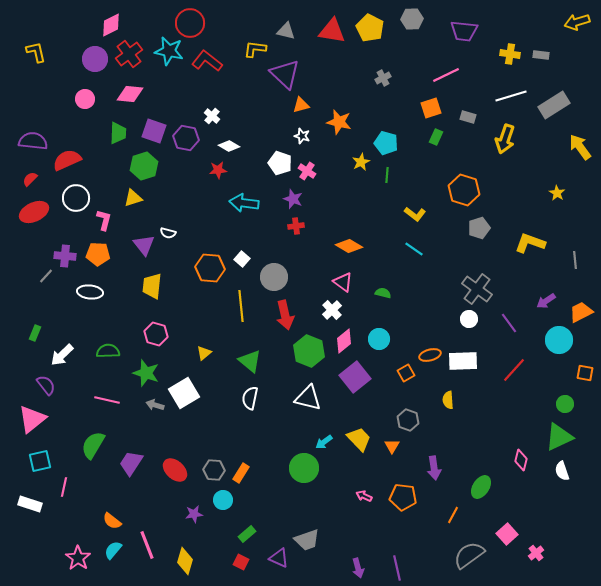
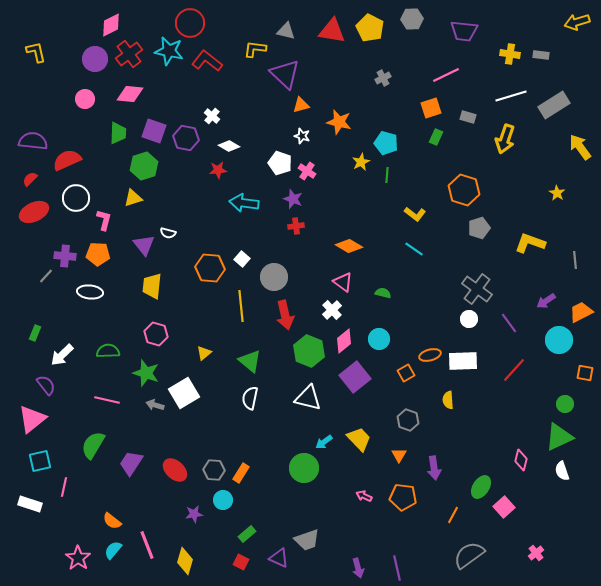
orange triangle at (392, 446): moved 7 px right, 9 px down
pink square at (507, 534): moved 3 px left, 27 px up
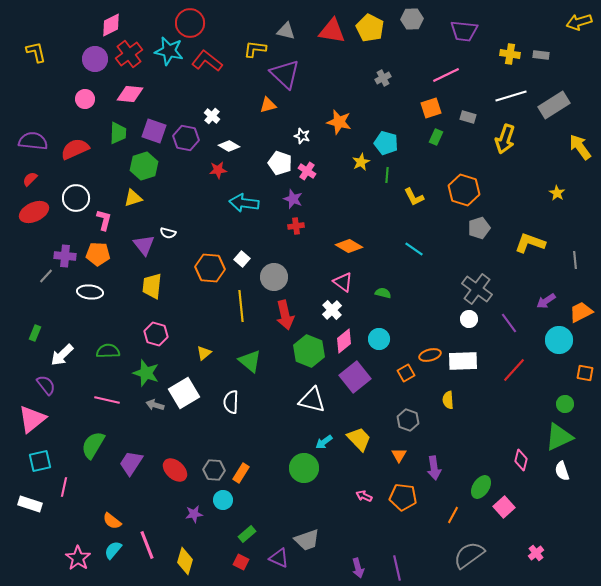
yellow arrow at (577, 22): moved 2 px right
orange triangle at (301, 105): moved 33 px left
red semicircle at (67, 160): moved 8 px right, 11 px up
yellow L-shape at (415, 214): moved 1 px left, 17 px up; rotated 25 degrees clockwise
white semicircle at (250, 398): moved 19 px left, 4 px down; rotated 10 degrees counterclockwise
white triangle at (308, 398): moved 4 px right, 2 px down
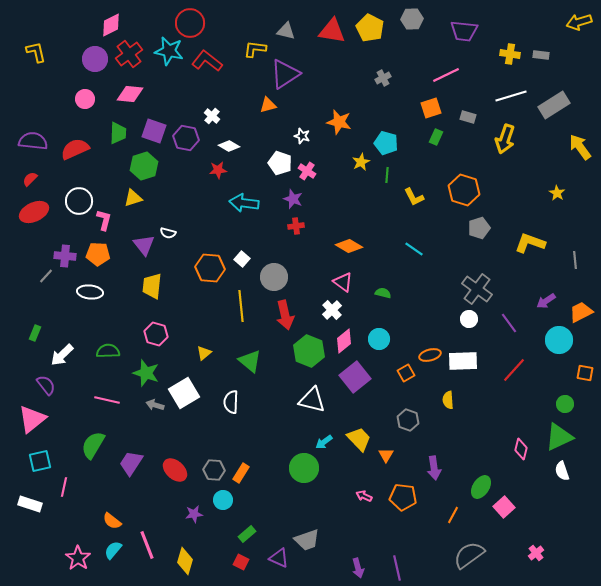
purple triangle at (285, 74): rotated 44 degrees clockwise
white circle at (76, 198): moved 3 px right, 3 px down
orange triangle at (399, 455): moved 13 px left
pink diamond at (521, 460): moved 11 px up
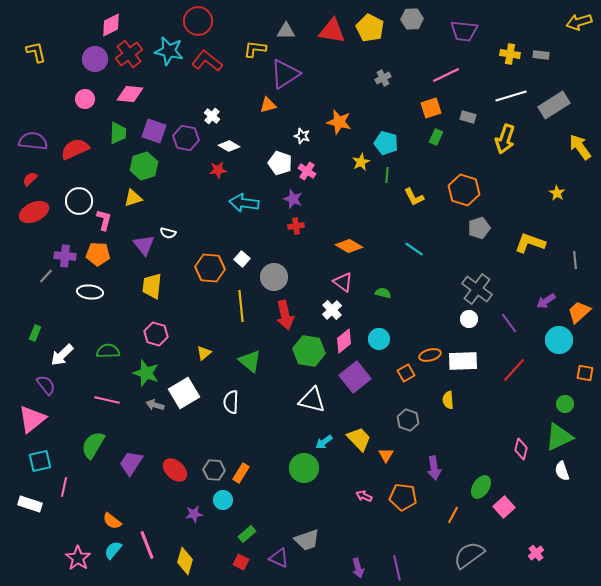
red circle at (190, 23): moved 8 px right, 2 px up
gray triangle at (286, 31): rotated 12 degrees counterclockwise
orange trapezoid at (581, 312): moved 2 px left; rotated 15 degrees counterclockwise
green hexagon at (309, 351): rotated 12 degrees counterclockwise
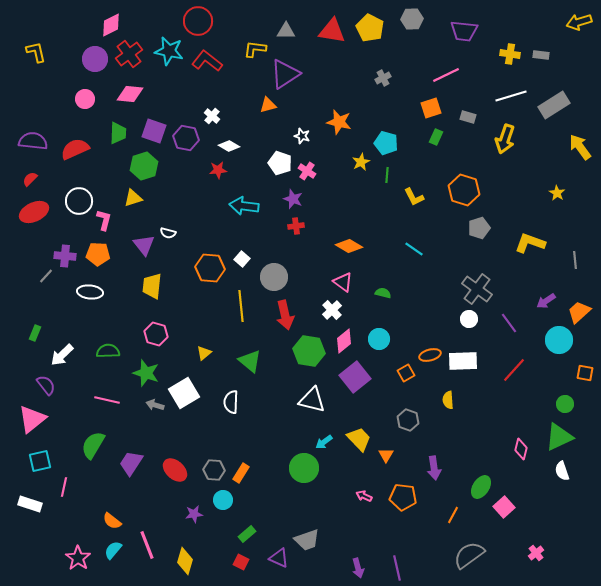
cyan arrow at (244, 203): moved 3 px down
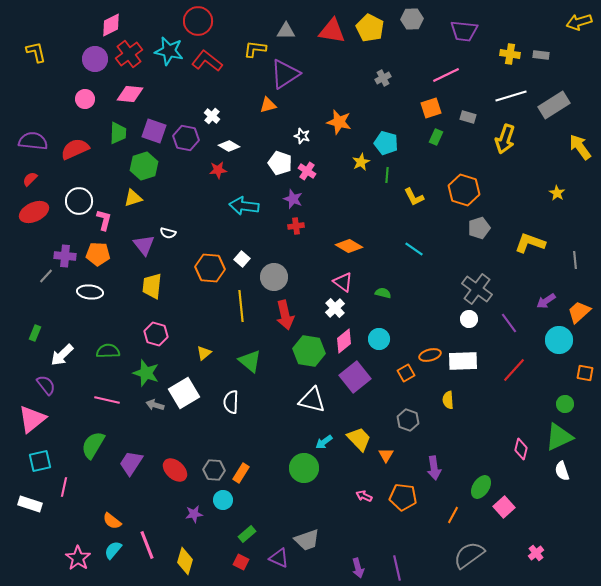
white cross at (332, 310): moved 3 px right, 2 px up
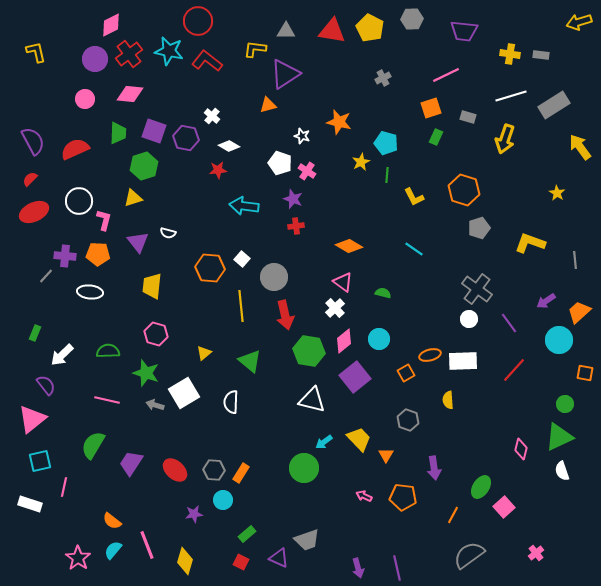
purple semicircle at (33, 141): rotated 56 degrees clockwise
purple triangle at (144, 245): moved 6 px left, 3 px up
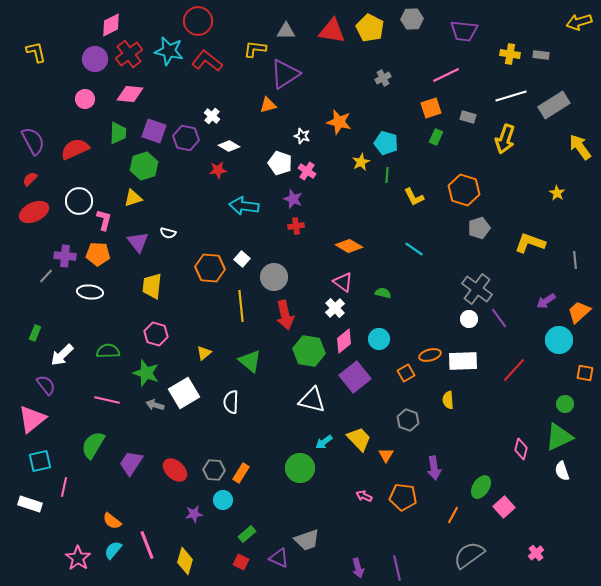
purple line at (509, 323): moved 10 px left, 5 px up
green circle at (304, 468): moved 4 px left
